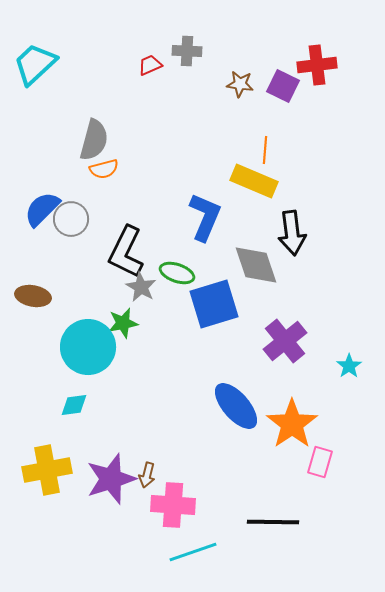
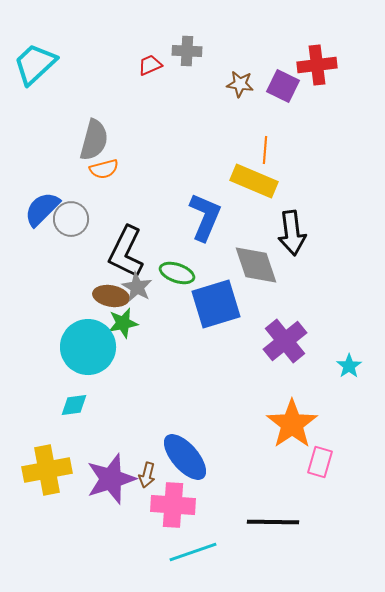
gray star: moved 4 px left
brown ellipse: moved 78 px right
blue square: moved 2 px right
blue ellipse: moved 51 px left, 51 px down
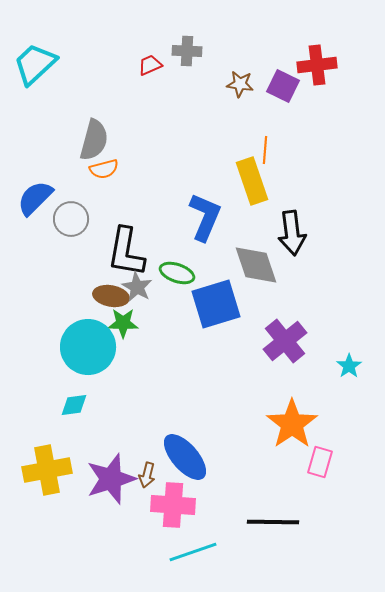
yellow rectangle: moved 2 px left; rotated 48 degrees clockwise
blue semicircle: moved 7 px left, 11 px up
black L-shape: rotated 16 degrees counterclockwise
green star: rotated 12 degrees clockwise
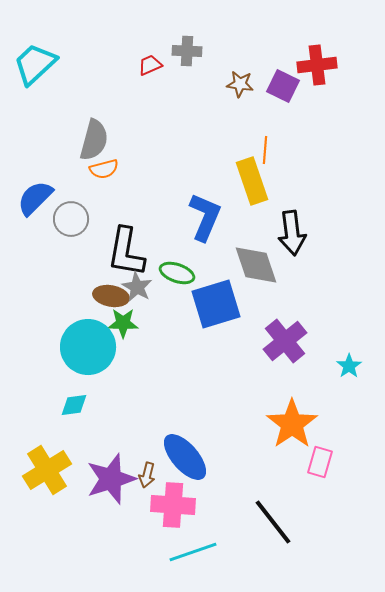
yellow cross: rotated 21 degrees counterclockwise
black line: rotated 51 degrees clockwise
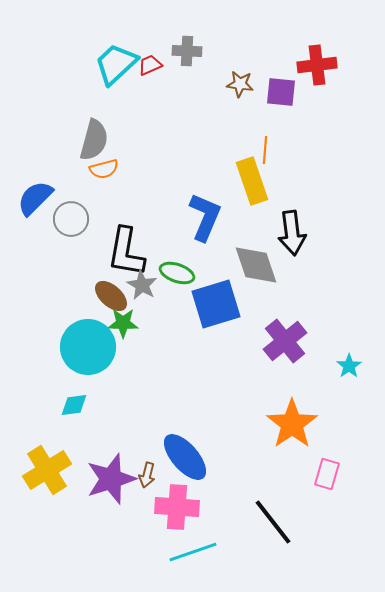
cyan trapezoid: moved 81 px right
purple square: moved 2 px left, 6 px down; rotated 20 degrees counterclockwise
gray star: moved 5 px right, 2 px up
brown ellipse: rotated 32 degrees clockwise
pink rectangle: moved 7 px right, 12 px down
pink cross: moved 4 px right, 2 px down
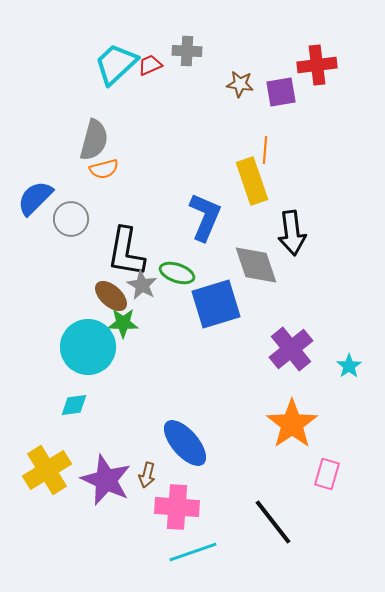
purple square: rotated 16 degrees counterclockwise
purple cross: moved 6 px right, 8 px down
blue ellipse: moved 14 px up
purple star: moved 5 px left, 1 px down; rotated 30 degrees counterclockwise
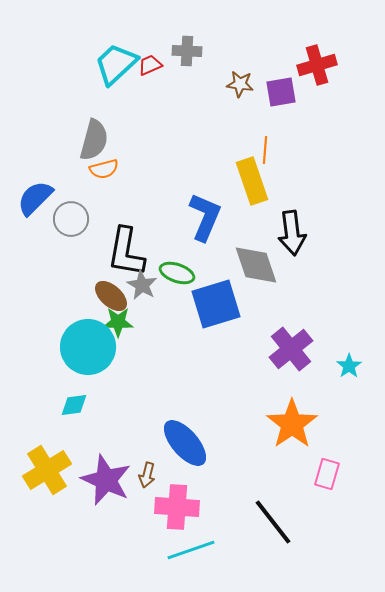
red cross: rotated 9 degrees counterclockwise
green star: moved 5 px left, 1 px up
cyan line: moved 2 px left, 2 px up
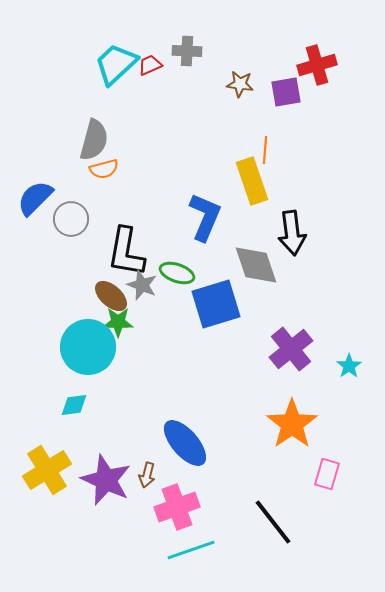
purple square: moved 5 px right
gray star: rotated 8 degrees counterclockwise
pink cross: rotated 24 degrees counterclockwise
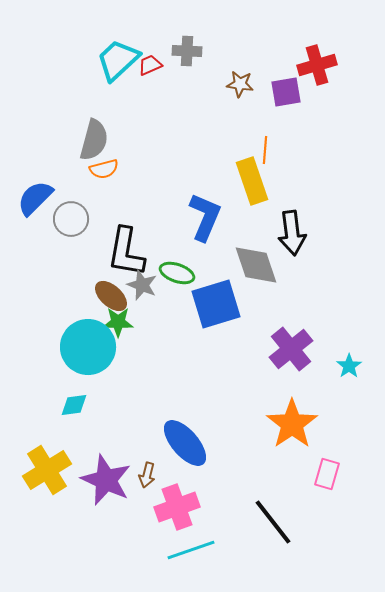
cyan trapezoid: moved 2 px right, 4 px up
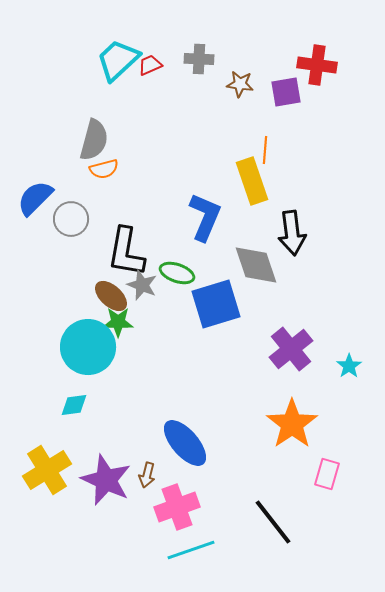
gray cross: moved 12 px right, 8 px down
red cross: rotated 24 degrees clockwise
